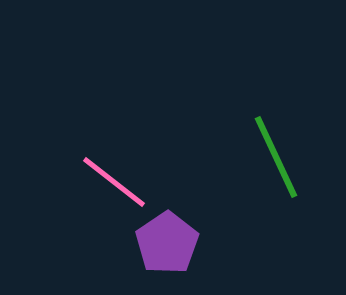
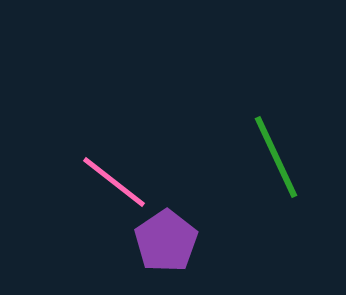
purple pentagon: moved 1 px left, 2 px up
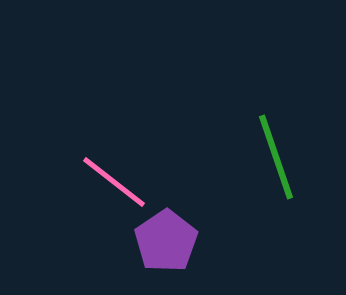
green line: rotated 6 degrees clockwise
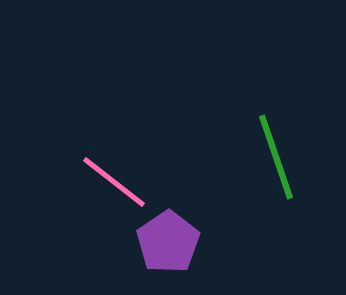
purple pentagon: moved 2 px right, 1 px down
